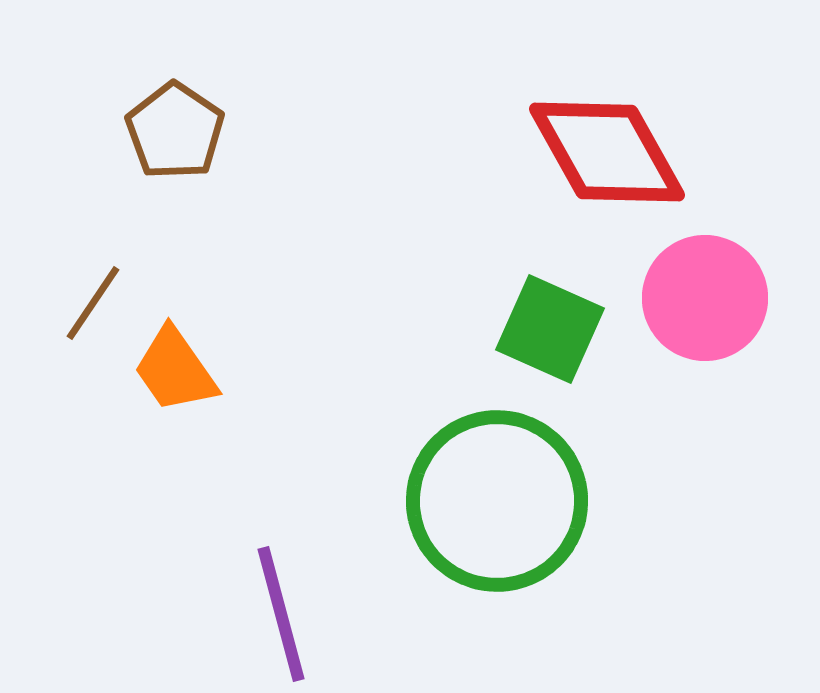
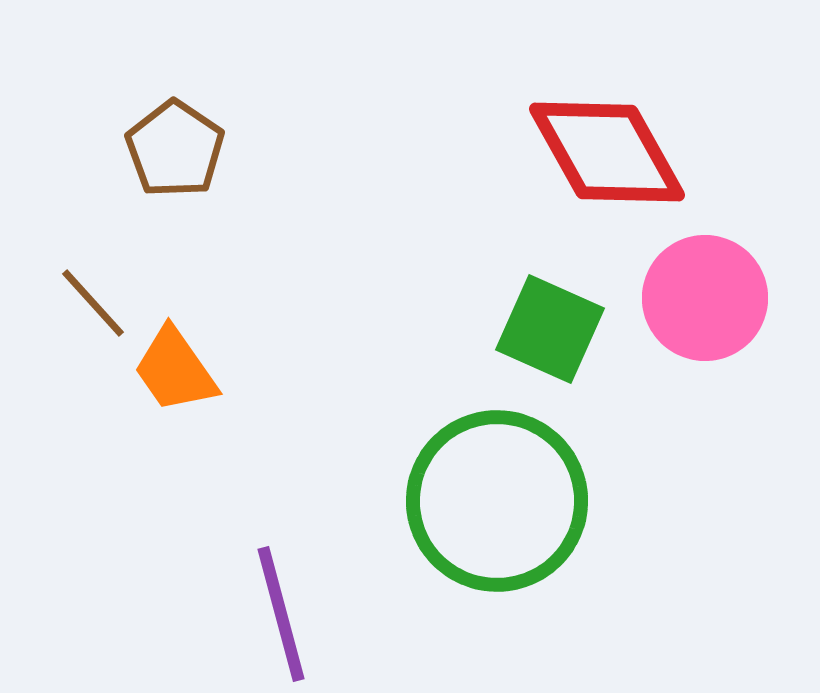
brown pentagon: moved 18 px down
brown line: rotated 76 degrees counterclockwise
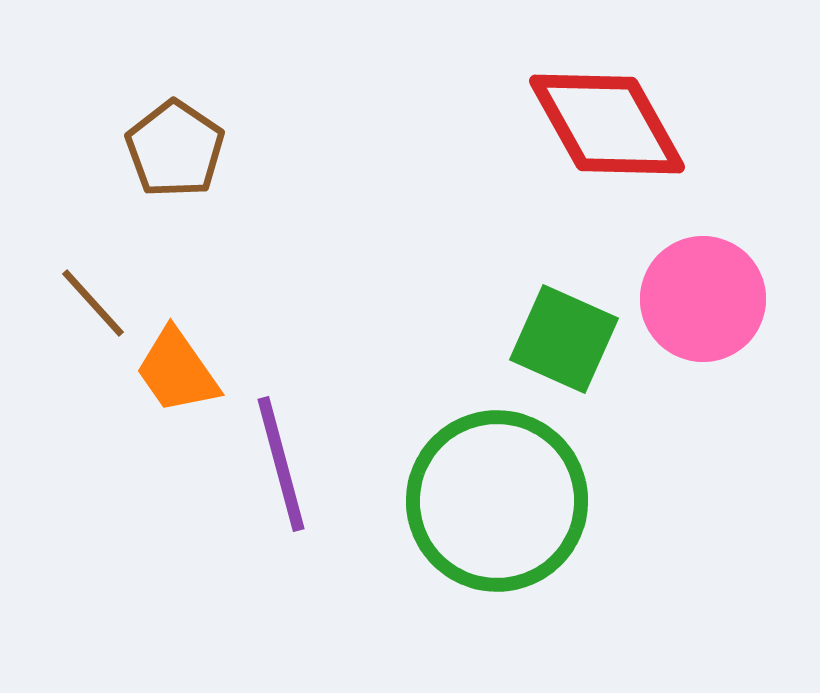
red diamond: moved 28 px up
pink circle: moved 2 px left, 1 px down
green square: moved 14 px right, 10 px down
orange trapezoid: moved 2 px right, 1 px down
purple line: moved 150 px up
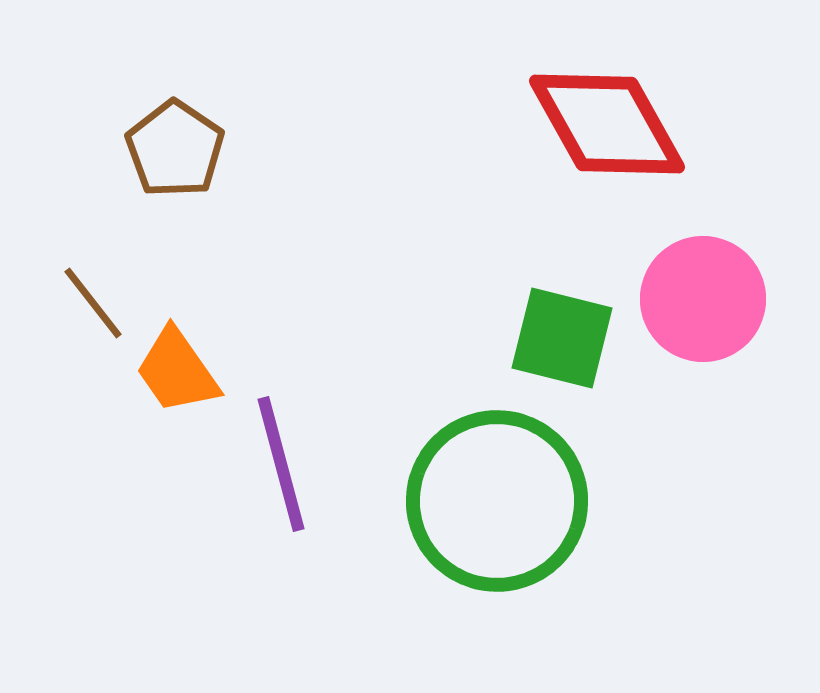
brown line: rotated 4 degrees clockwise
green square: moved 2 px left, 1 px up; rotated 10 degrees counterclockwise
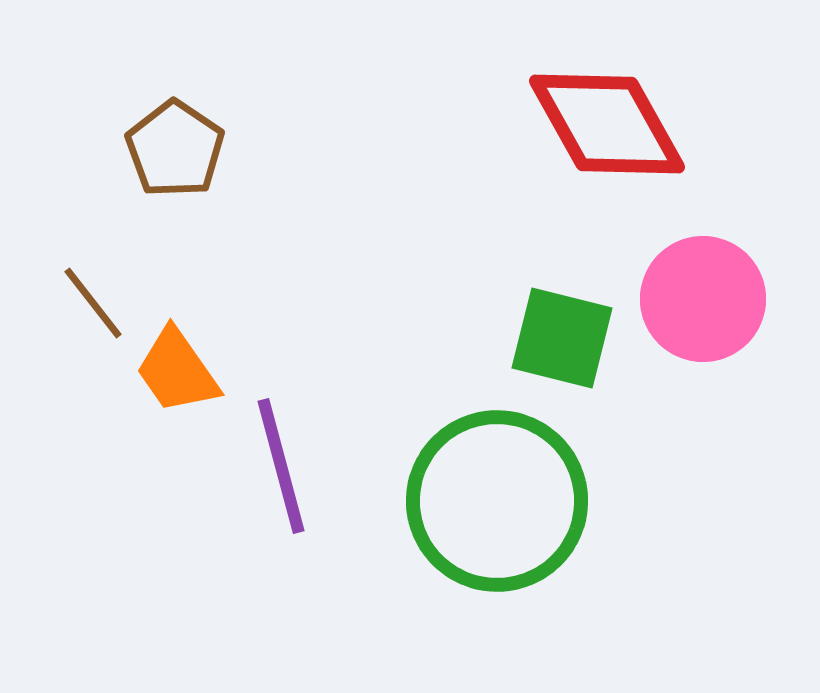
purple line: moved 2 px down
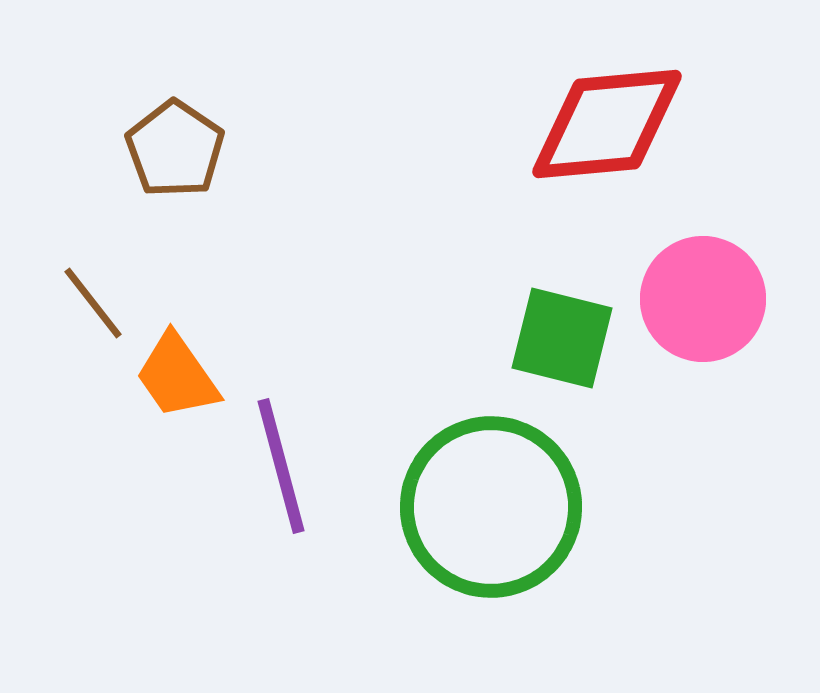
red diamond: rotated 66 degrees counterclockwise
orange trapezoid: moved 5 px down
green circle: moved 6 px left, 6 px down
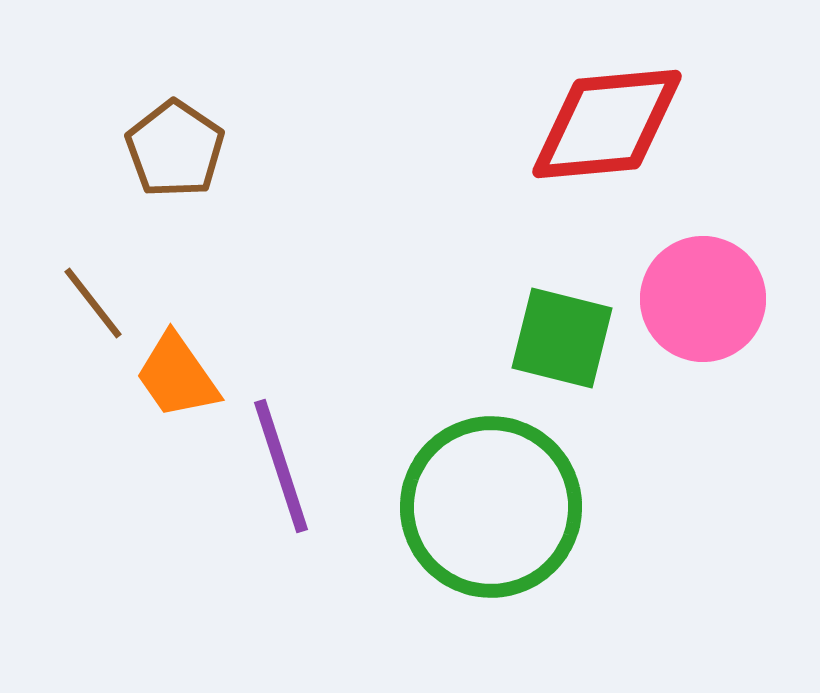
purple line: rotated 3 degrees counterclockwise
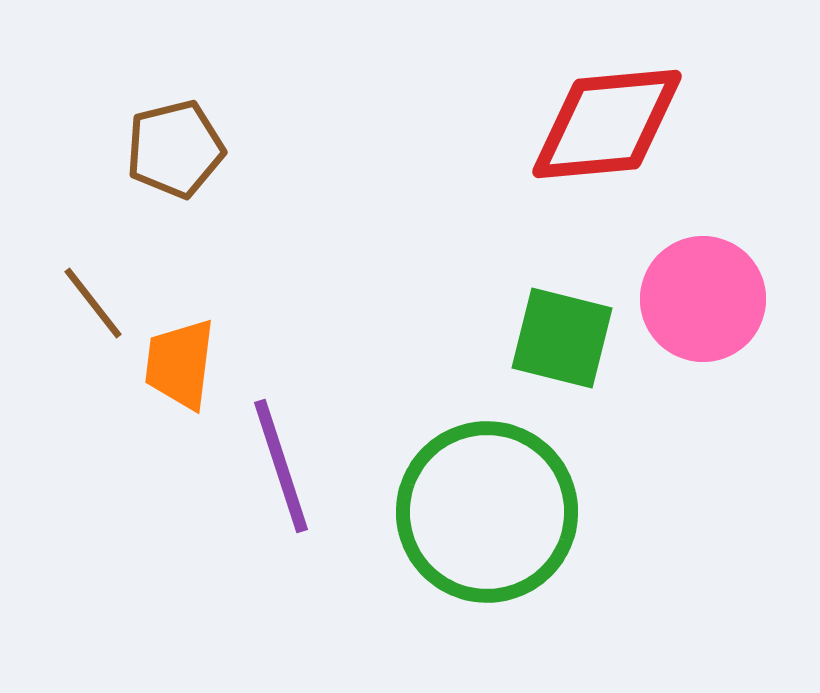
brown pentagon: rotated 24 degrees clockwise
orange trapezoid: moved 3 px right, 12 px up; rotated 42 degrees clockwise
green circle: moved 4 px left, 5 px down
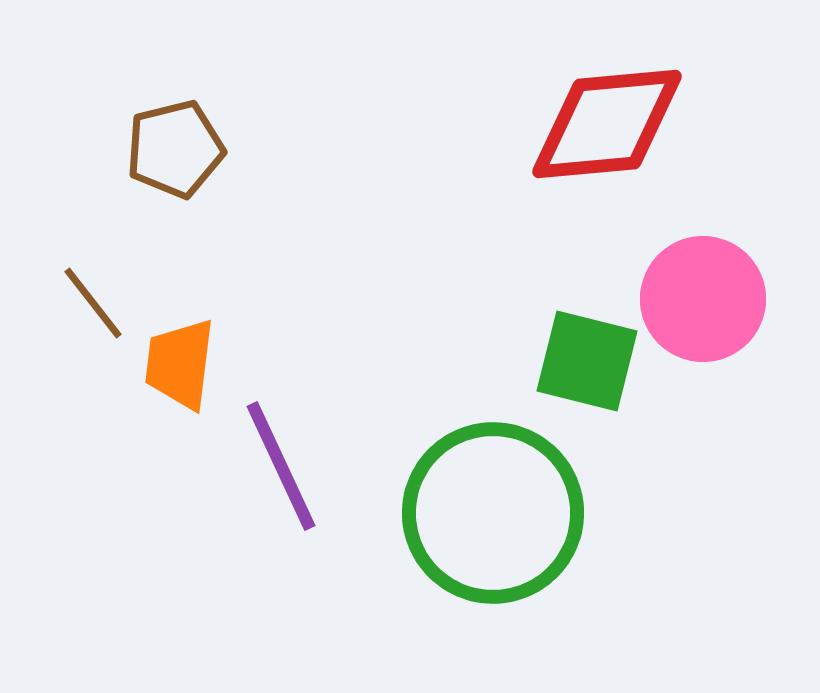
green square: moved 25 px right, 23 px down
purple line: rotated 7 degrees counterclockwise
green circle: moved 6 px right, 1 px down
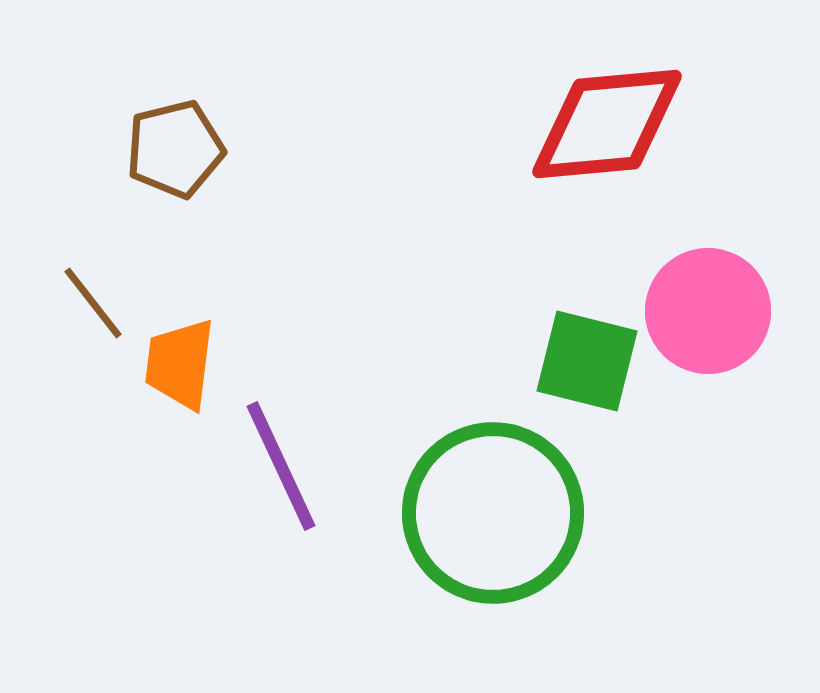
pink circle: moved 5 px right, 12 px down
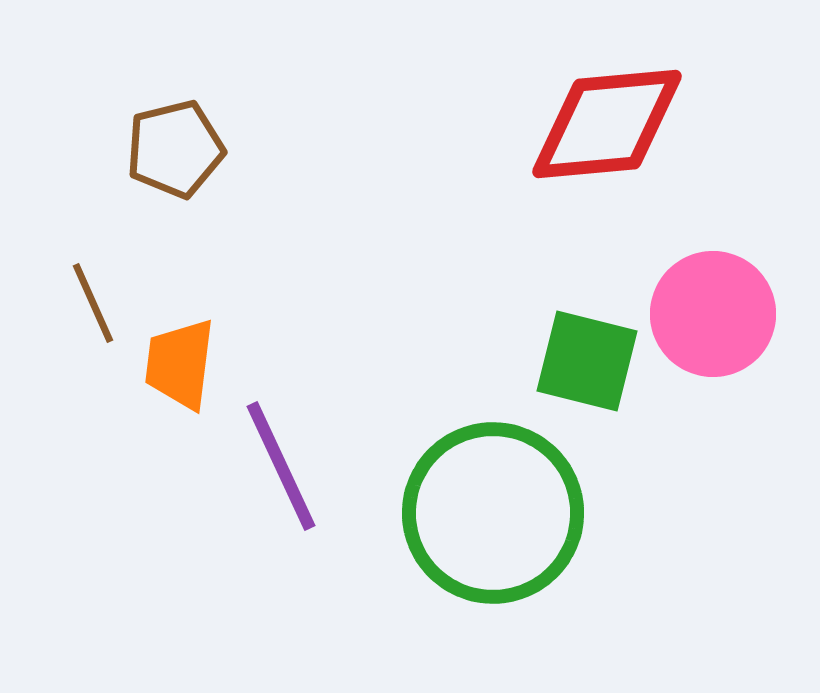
brown line: rotated 14 degrees clockwise
pink circle: moved 5 px right, 3 px down
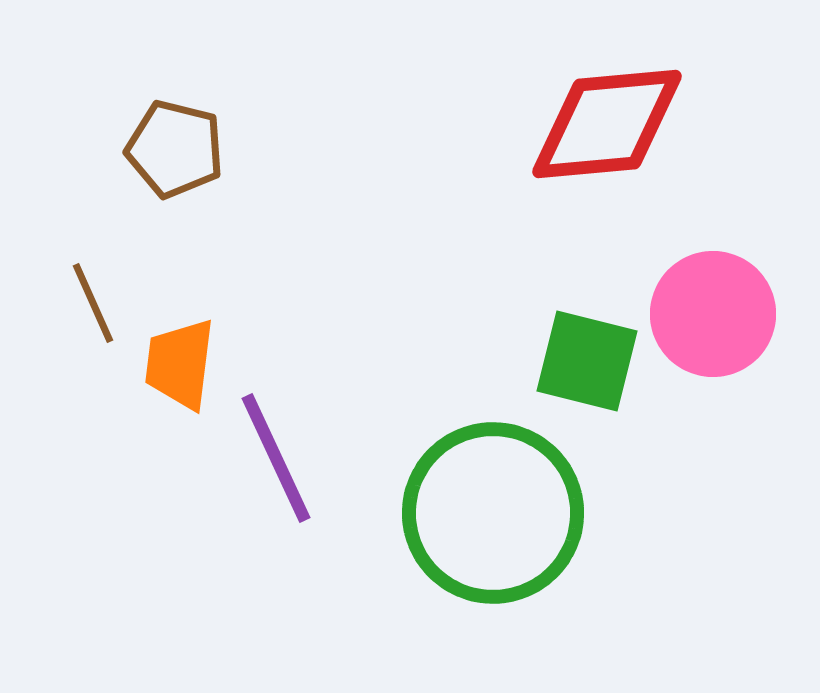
brown pentagon: rotated 28 degrees clockwise
purple line: moved 5 px left, 8 px up
